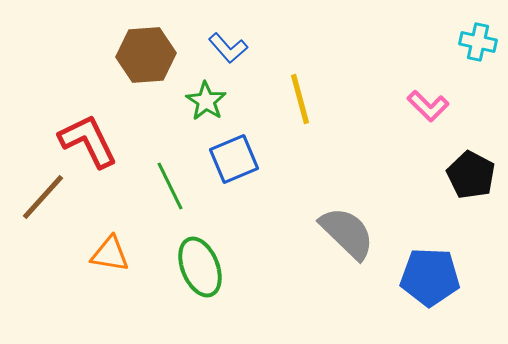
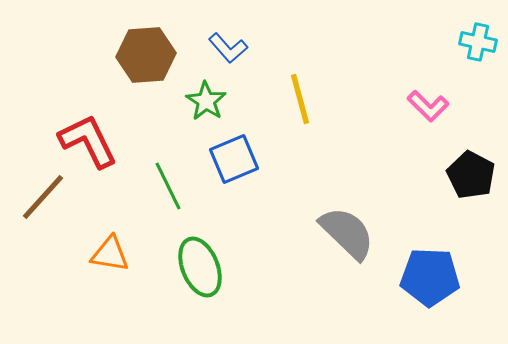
green line: moved 2 px left
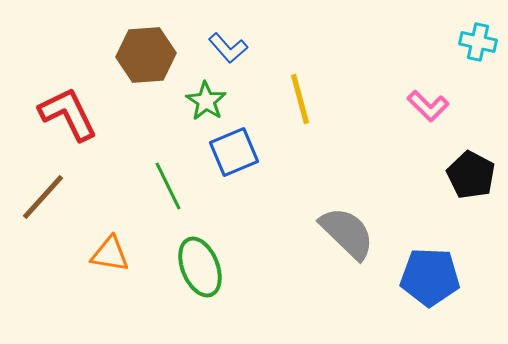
red L-shape: moved 20 px left, 27 px up
blue square: moved 7 px up
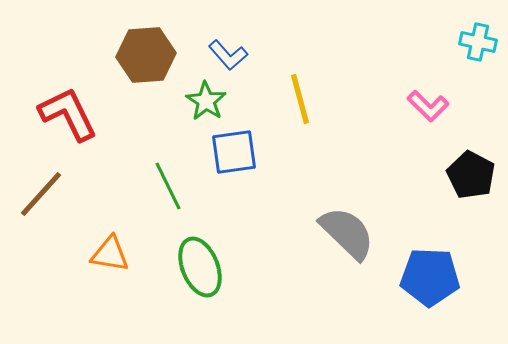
blue L-shape: moved 7 px down
blue square: rotated 15 degrees clockwise
brown line: moved 2 px left, 3 px up
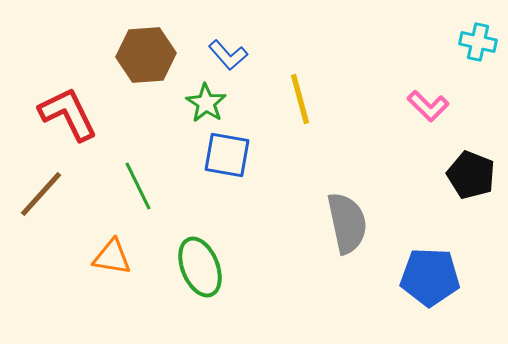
green star: moved 2 px down
blue square: moved 7 px left, 3 px down; rotated 18 degrees clockwise
black pentagon: rotated 6 degrees counterclockwise
green line: moved 30 px left
gray semicircle: moved 10 px up; rotated 34 degrees clockwise
orange triangle: moved 2 px right, 3 px down
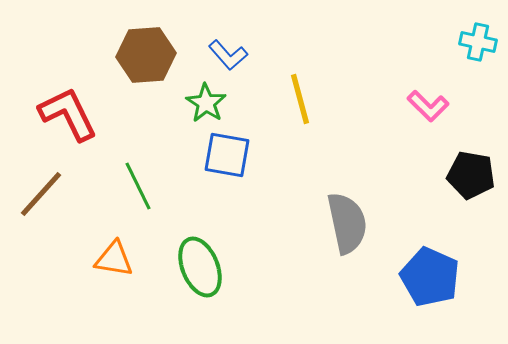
black pentagon: rotated 12 degrees counterclockwise
orange triangle: moved 2 px right, 2 px down
blue pentagon: rotated 22 degrees clockwise
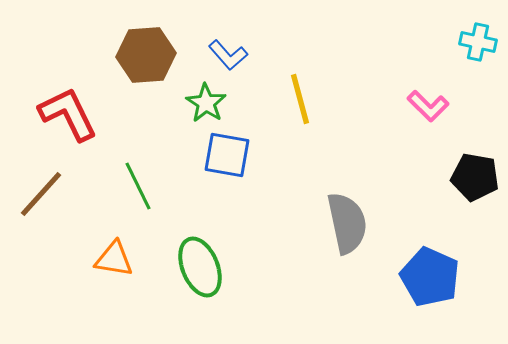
black pentagon: moved 4 px right, 2 px down
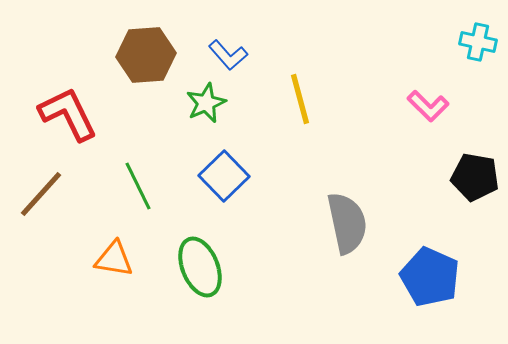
green star: rotated 15 degrees clockwise
blue square: moved 3 px left, 21 px down; rotated 36 degrees clockwise
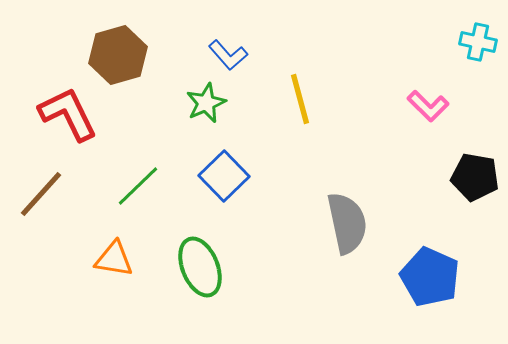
brown hexagon: moved 28 px left; rotated 12 degrees counterclockwise
green line: rotated 72 degrees clockwise
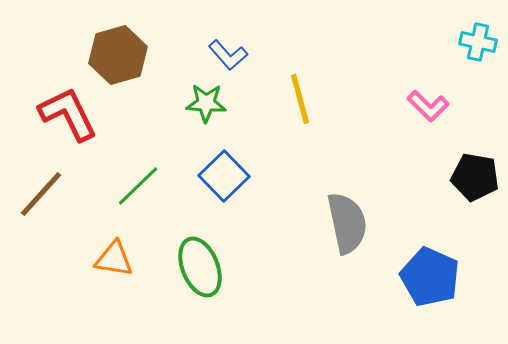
green star: rotated 27 degrees clockwise
